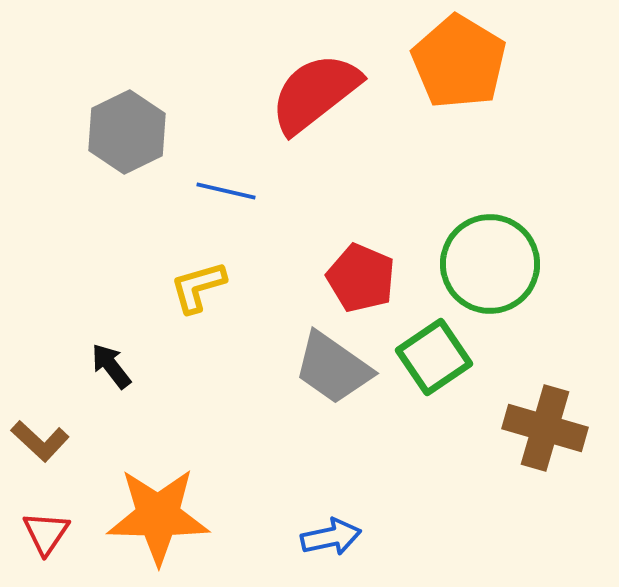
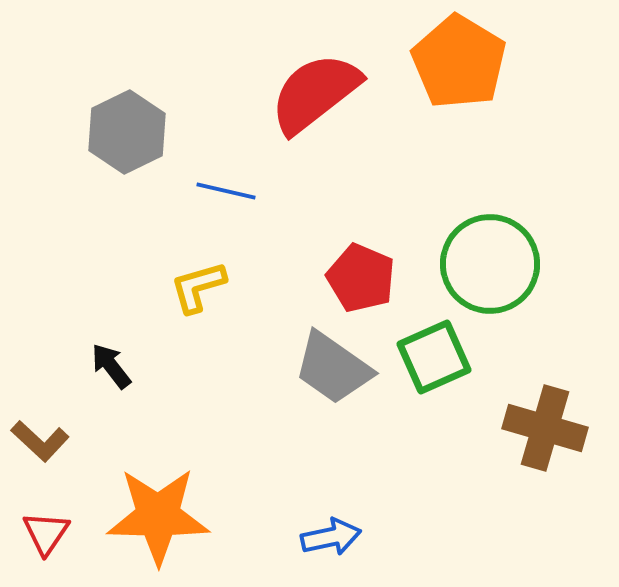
green square: rotated 10 degrees clockwise
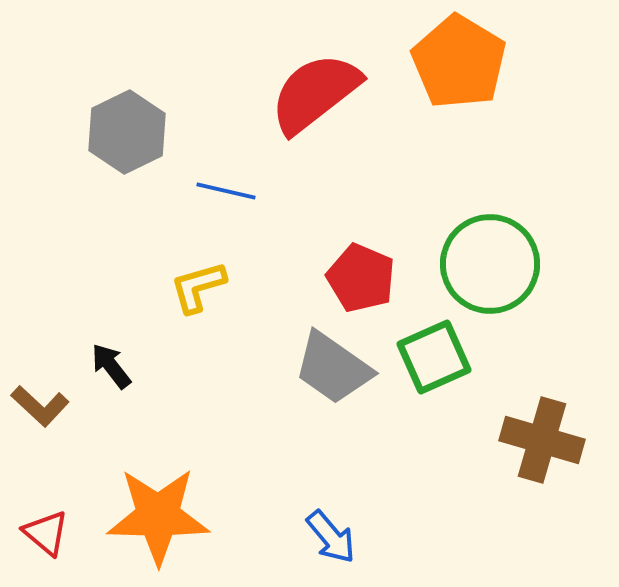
brown cross: moved 3 px left, 12 px down
brown L-shape: moved 35 px up
red triangle: rotated 24 degrees counterclockwise
blue arrow: rotated 62 degrees clockwise
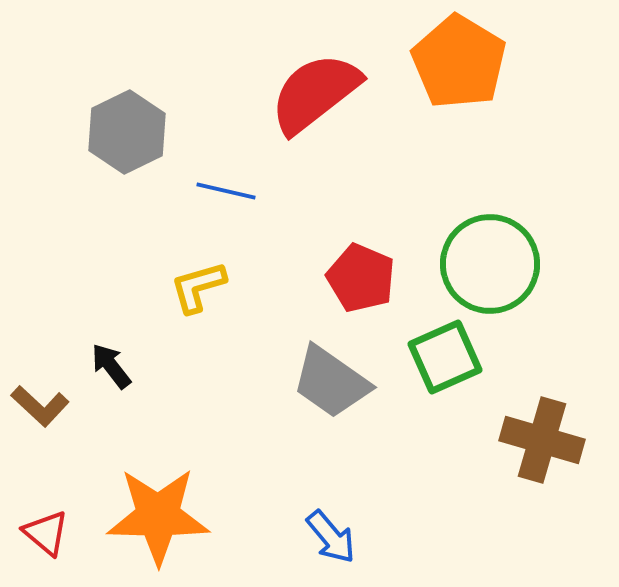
green square: moved 11 px right
gray trapezoid: moved 2 px left, 14 px down
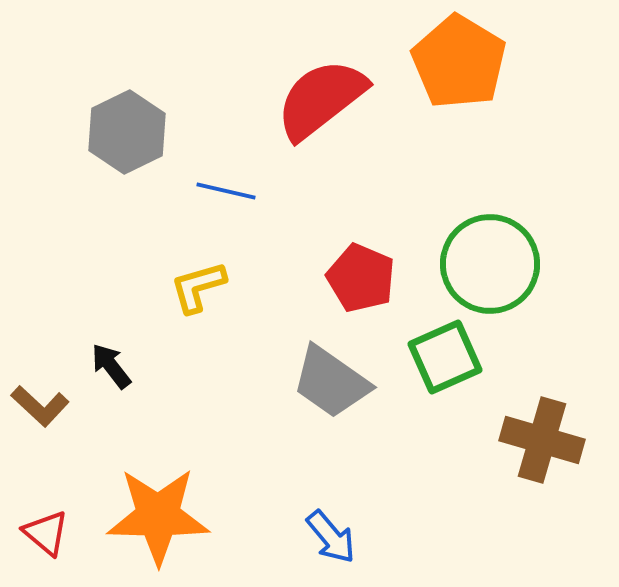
red semicircle: moved 6 px right, 6 px down
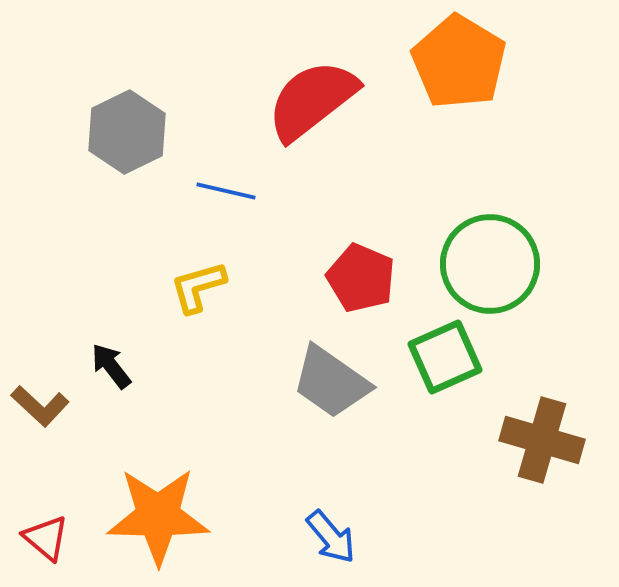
red semicircle: moved 9 px left, 1 px down
red triangle: moved 5 px down
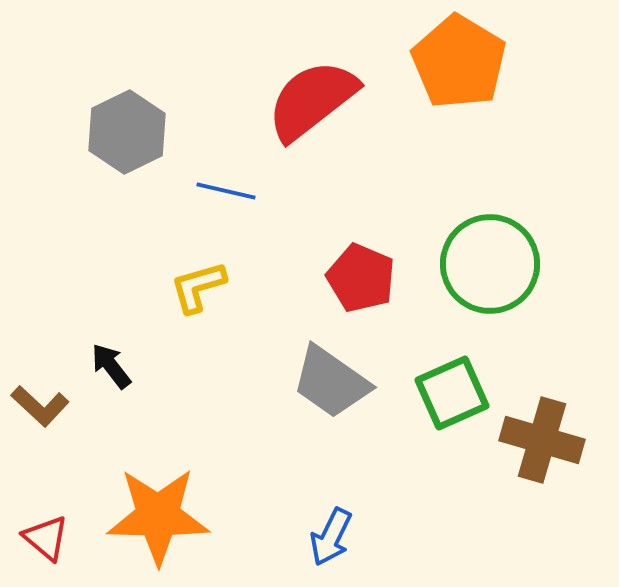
green square: moved 7 px right, 36 px down
blue arrow: rotated 66 degrees clockwise
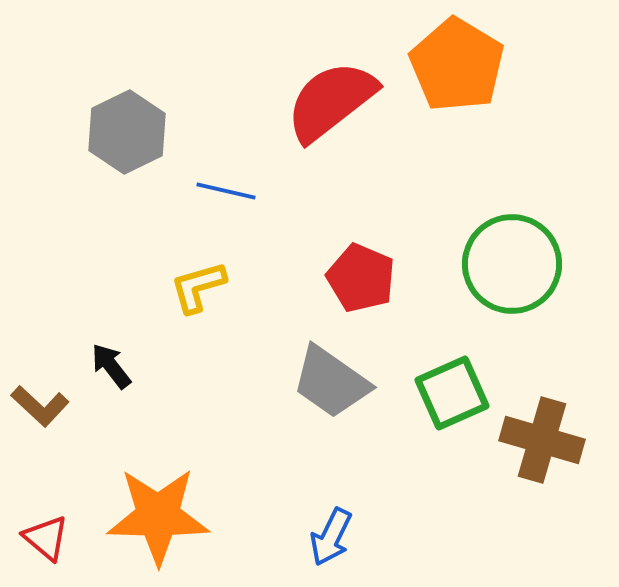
orange pentagon: moved 2 px left, 3 px down
red semicircle: moved 19 px right, 1 px down
green circle: moved 22 px right
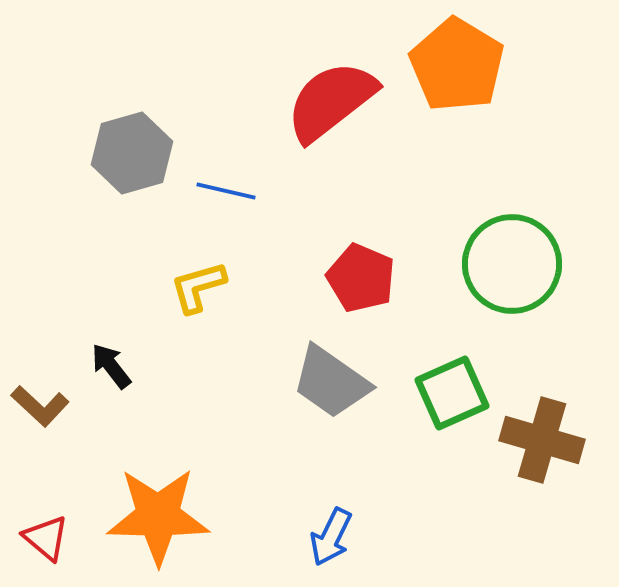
gray hexagon: moved 5 px right, 21 px down; rotated 10 degrees clockwise
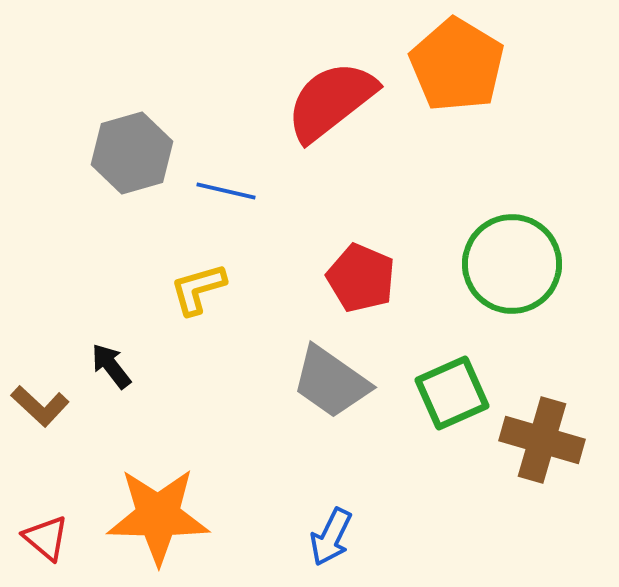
yellow L-shape: moved 2 px down
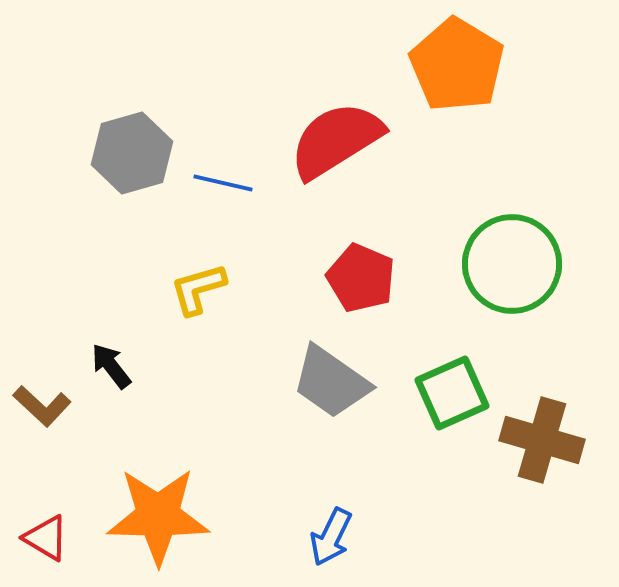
red semicircle: moved 5 px right, 39 px down; rotated 6 degrees clockwise
blue line: moved 3 px left, 8 px up
brown L-shape: moved 2 px right
red triangle: rotated 9 degrees counterclockwise
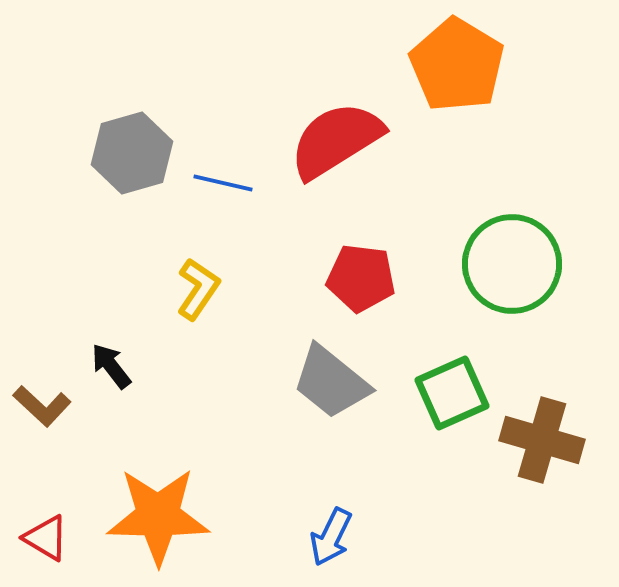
red pentagon: rotated 16 degrees counterclockwise
yellow L-shape: rotated 140 degrees clockwise
gray trapezoid: rotated 4 degrees clockwise
